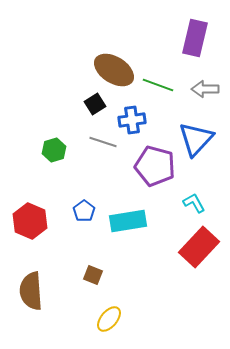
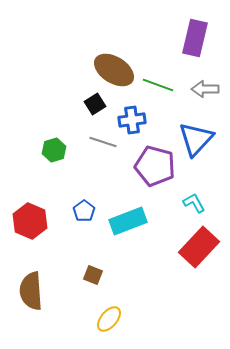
cyan rectangle: rotated 12 degrees counterclockwise
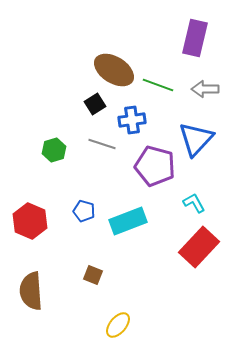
gray line: moved 1 px left, 2 px down
blue pentagon: rotated 20 degrees counterclockwise
yellow ellipse: moved 9 px right, 6 px down
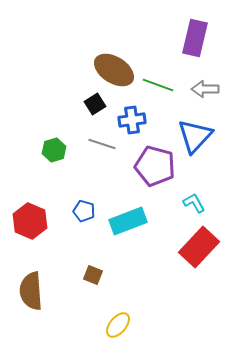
blue triangle: moved 1 px left, 3 px up
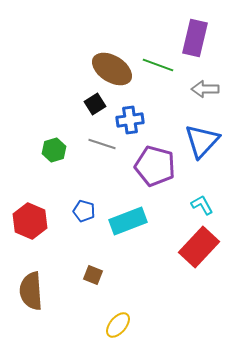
brown ellipse: moved 2 px left, 1 px up
green line: moved 20 px up
blue cross: moved 2 px left
blue triangle: moved 7 px right, 5 px down
cyan L-shape: moved 8 px right, 2 px down
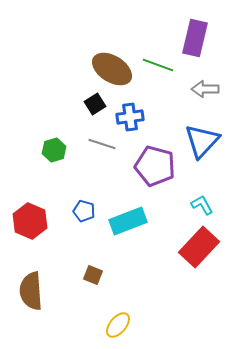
blue cross: moved 3 px up
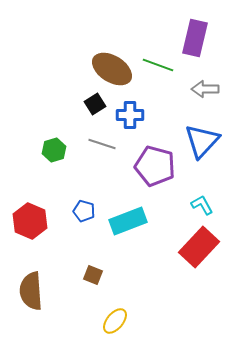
blue cross: moved 2 px up; rotated 8 degrees clockwise
yellow ellipse: moved 3 px left, 4 px up
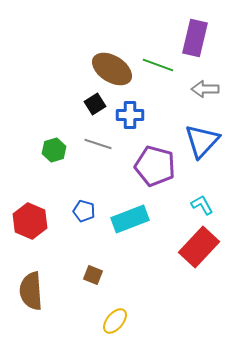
gray line: moved 4 px left
cyan rectangle: moved 2 px right, 2 px up
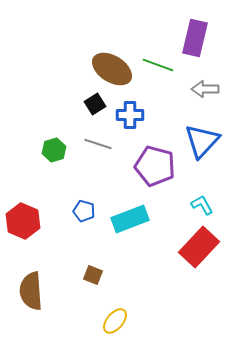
red hexagon: moved 7 px left
